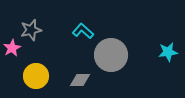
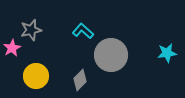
cyan star: moved 1 px left, 1 px down
gray diamond: rotated 45 degrees counterclockwise
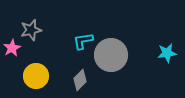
cyan L-shape: moved 10 px down; rotated 50 degrees counterclockwise
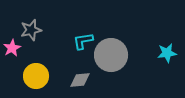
gray diamond: rotated 40 degrees clockwise
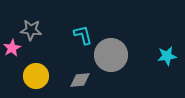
gray star: rotated 20 degrees clockwise
cyan L-shape: moved 6 px up; rotated 85 degrees clockwise
cyan star: moved 3 px down
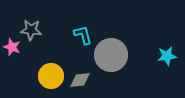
pink star: moved 1 px up; rotated 24 degrees counterclockwise
yellow circle: moved 15 px right
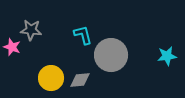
yellow circle: moved 2 px down
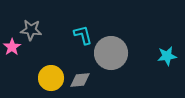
pink star: rotated 18 degrees clockwise
gray circle: moved 2 px up
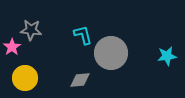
yellow circle: moved 26 px left
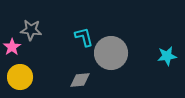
cyan L-shape: moved 1 px right, 2 px down
yellow circle: moved 5 px left, 1 px up
